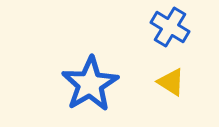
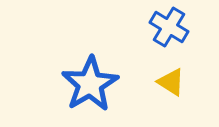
blue cross: moved 1 px left
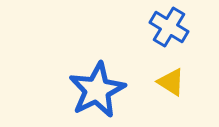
blue star: moved 7 px right, 6 px down; rotated 4 degrees clockwise
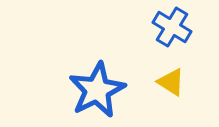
blue cross: moved 3 px right
